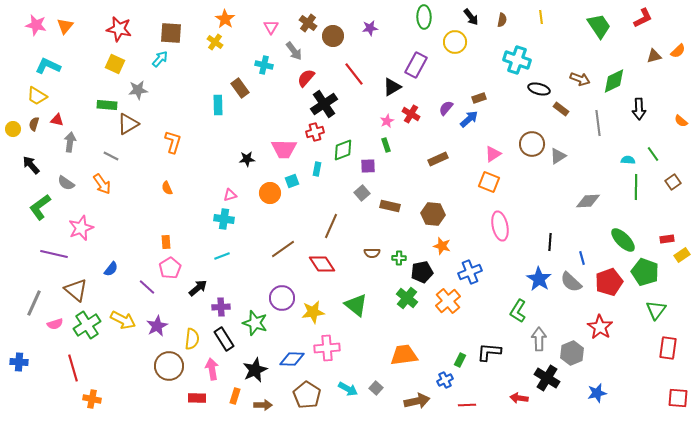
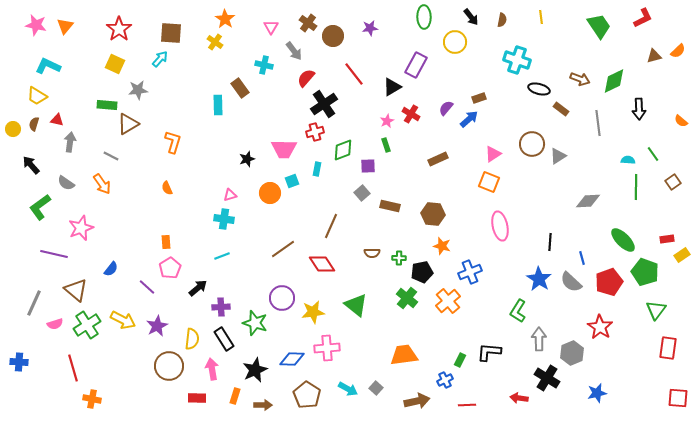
red star at (119, 29): rotated 25 degrees clockwise
black star at (247, 159): rotated 14 degrees counterclockwise
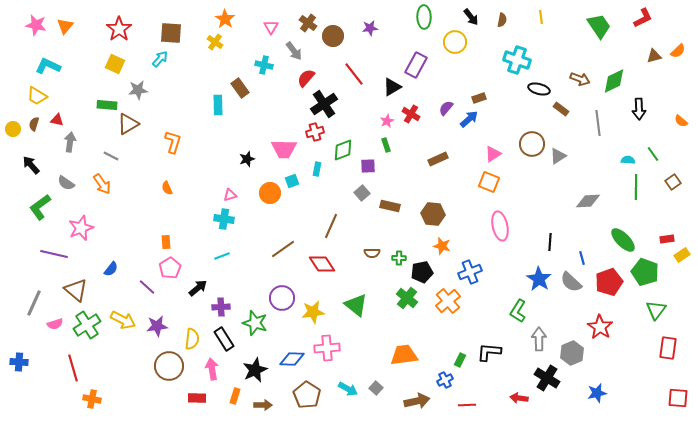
purple star at (157, 326): rotated 20 degrees clockwise
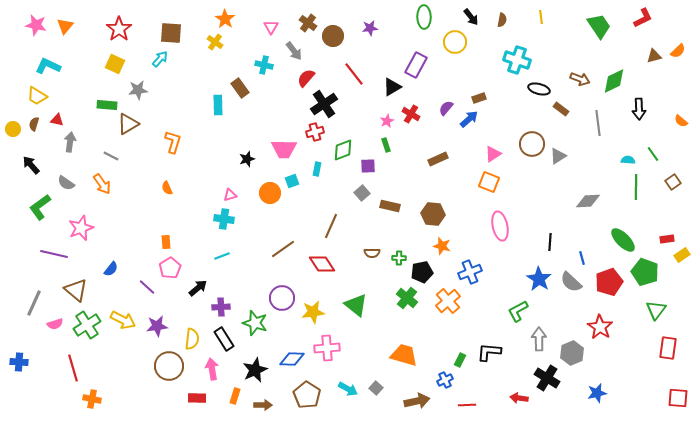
green L-shape at (518, 311): rotated 30 degrees clockwise
orange trapezoid at (404, 355): rotated 24 degrees clockwise
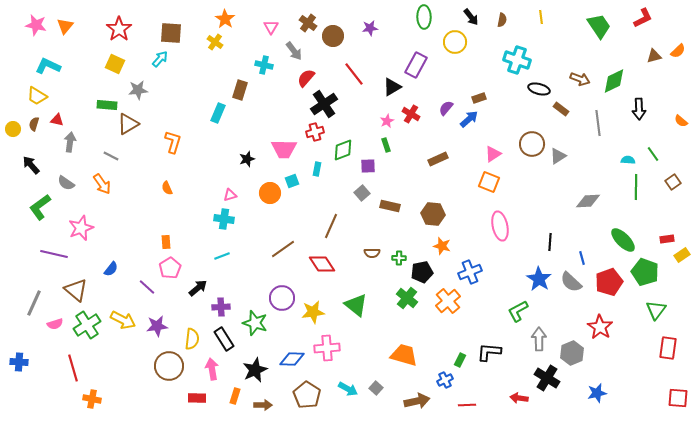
brown rectangle at (240, 88): moved 2 px down; rotated 54 degrees clockwise
cyan rectangle at (218, 105): moved 8 px down; rotated 24 degrees clockwise
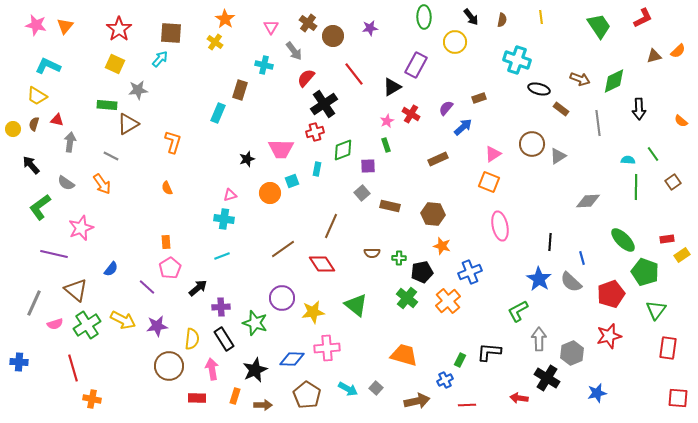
blue arrow at (469, 119): moved 6 px left, 8 px down
pink trapezoid at (284, 149): moved 3 px left
red pentagon at (609, 282): moved 2 px right, 12 px down
red star at (600, 327): moved 9 px right, 9 px down; rotated 25 degrees clockwise
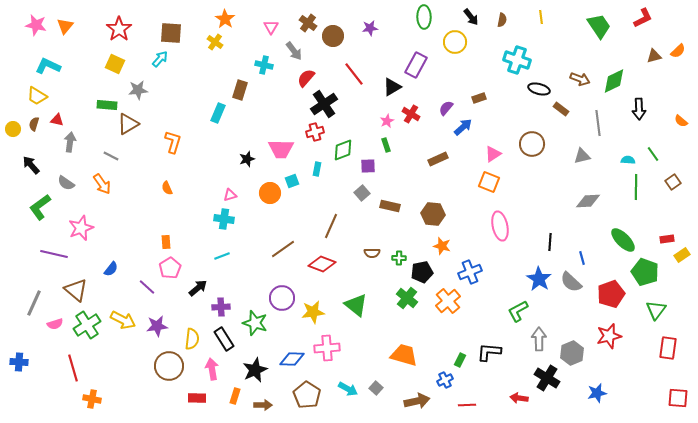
gray triangle at (558, 156): moved 24 px right; rotated 18 degrees clockwise
red diamond at (322, 264): rotated 36 degrees counterclockwise
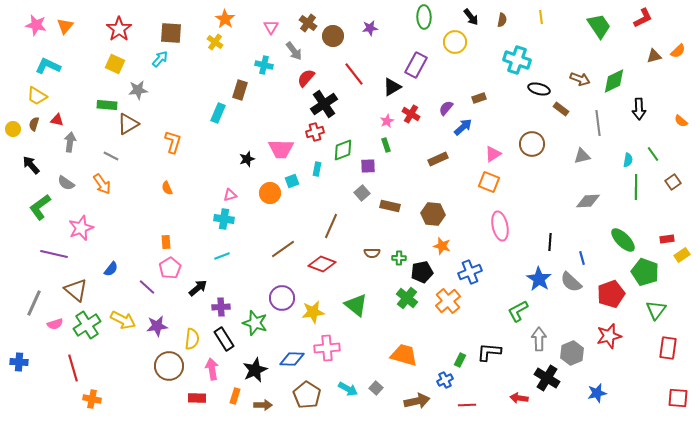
cyan semicircle at (628, 160): rotated 96 degrees clockwise
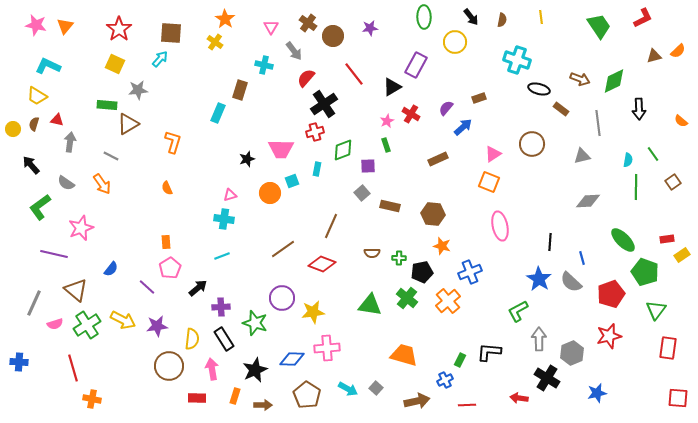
green triangle at (356, 305): moved 14 px right; rotated 30 degrees counterclockwise
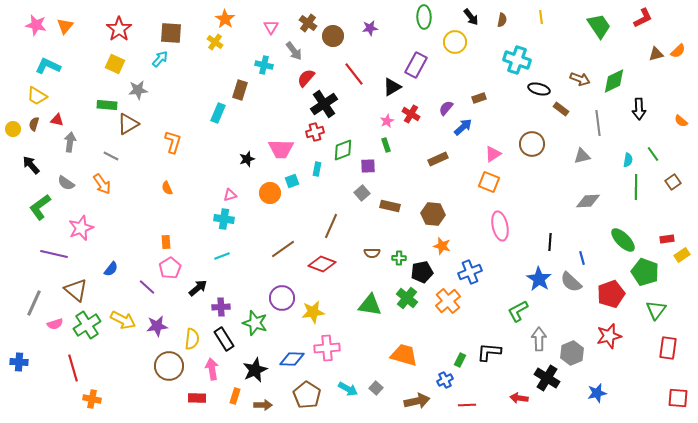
brown triangle at (654, 56): moved 2 px right, 2 px up
